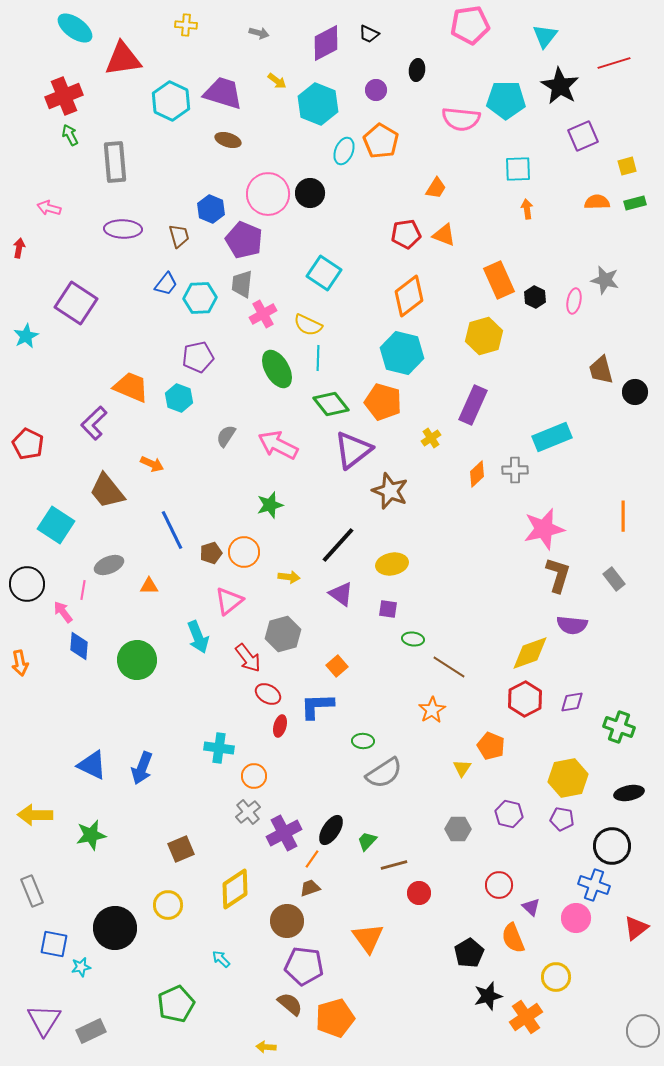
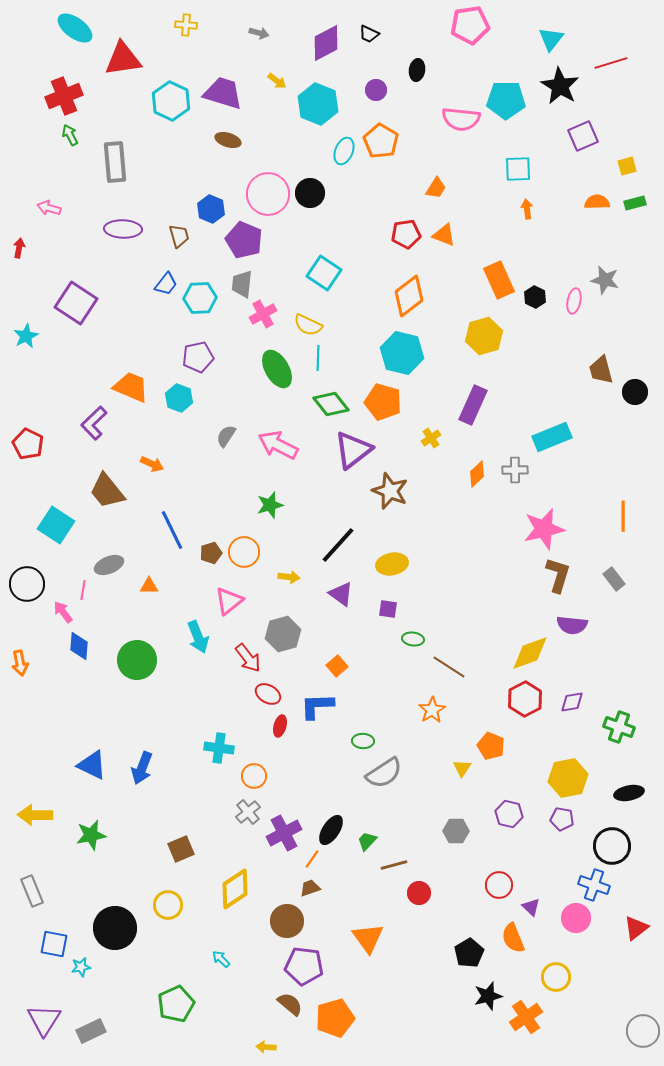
cyan triangle at (545, 36): moved 6 px right, 3 px down
red line at (614, 63): moved 3 px left
gray hexagon at (458, 829): moved 2 px left, 2 px down
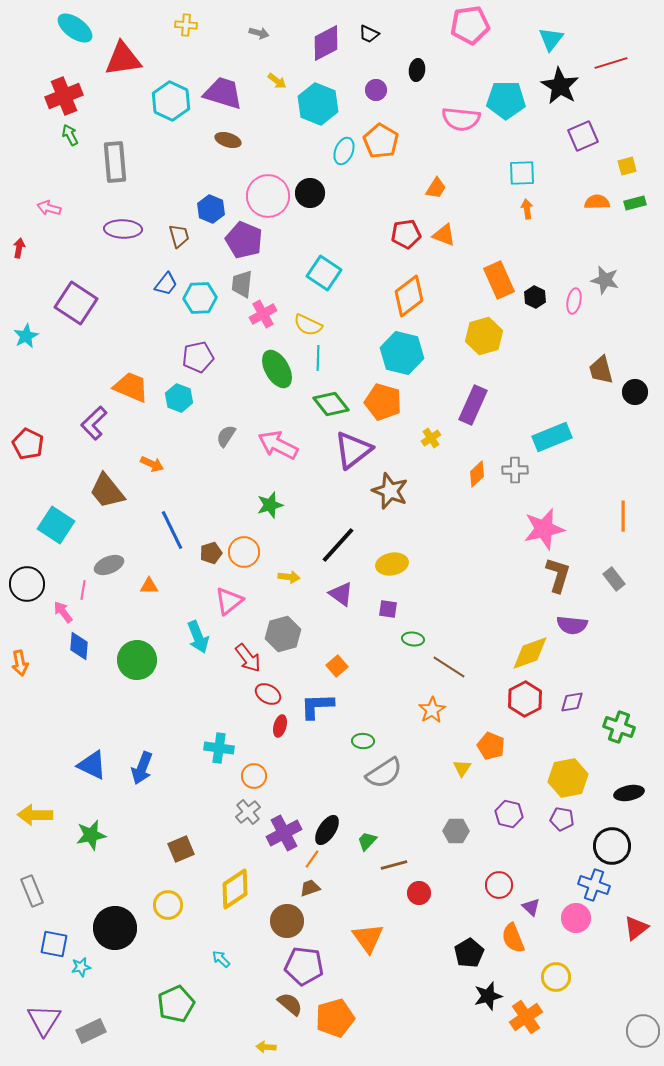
cyan square at (518, 169): moved 4 px right, 4 px down
pink circle at (268, 194): moved 2 px down
black ellipse at (331, 830): moved 4 px left
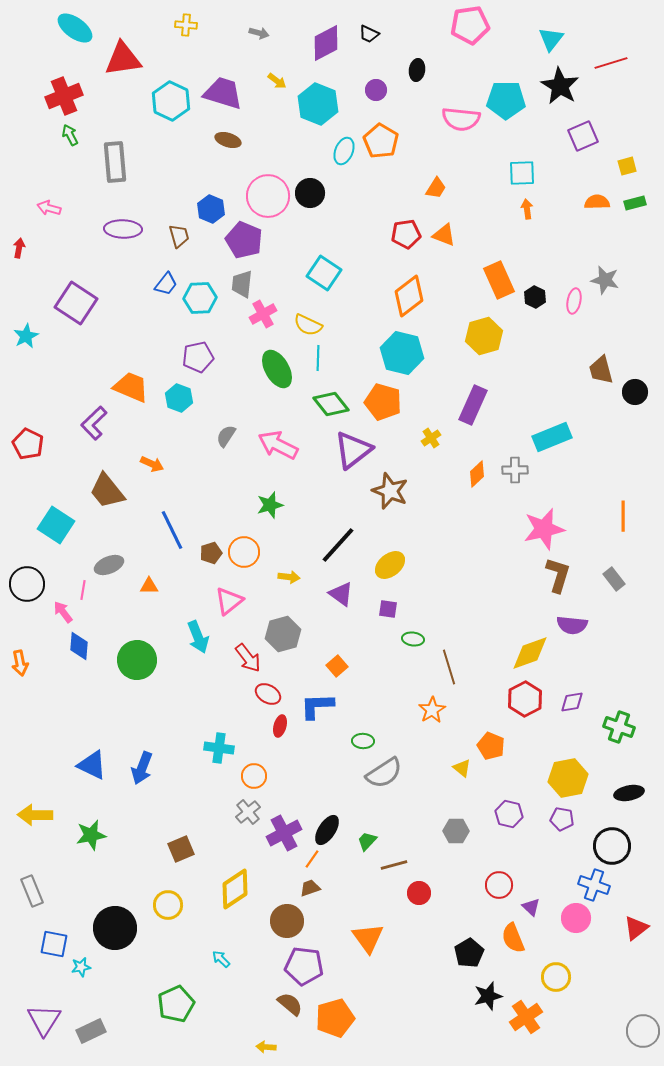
yellow ellipse at (392, 564): moved 2 px left, 1 px down; rotated 28 degrees counterclockwise
brown line at (449, 667): rotated 40 degrees clockwise
yellow triangle at (462, 768): rotated 24 degrees counterclockwise
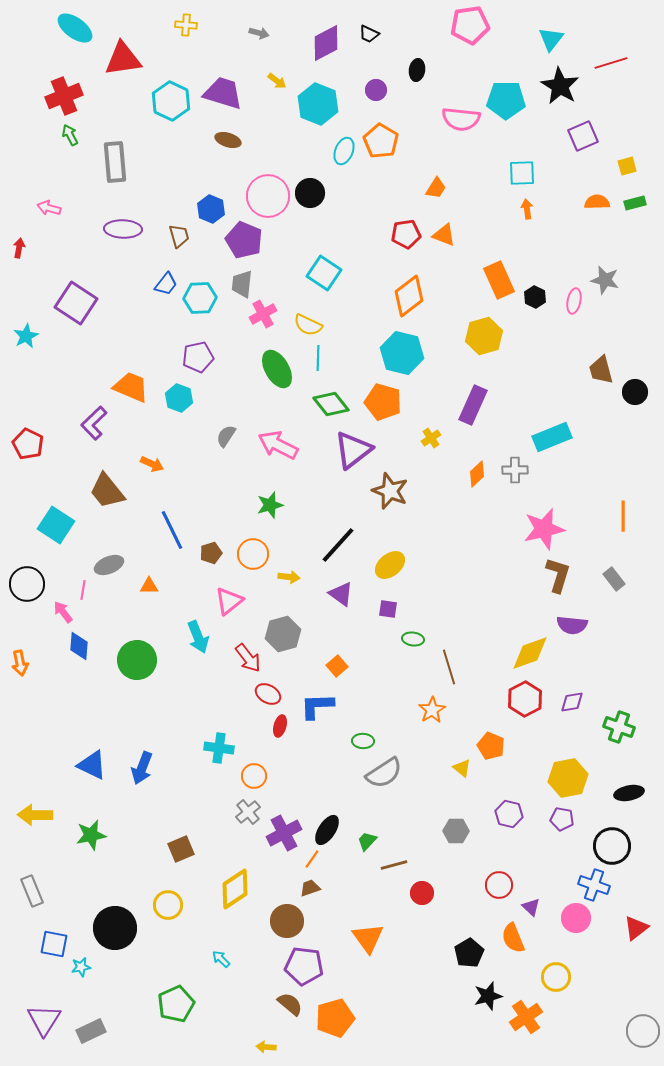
orange circle at (244, 552): moved 9 px right, 2 px down
red circle at (419, 893): moved 3 px right
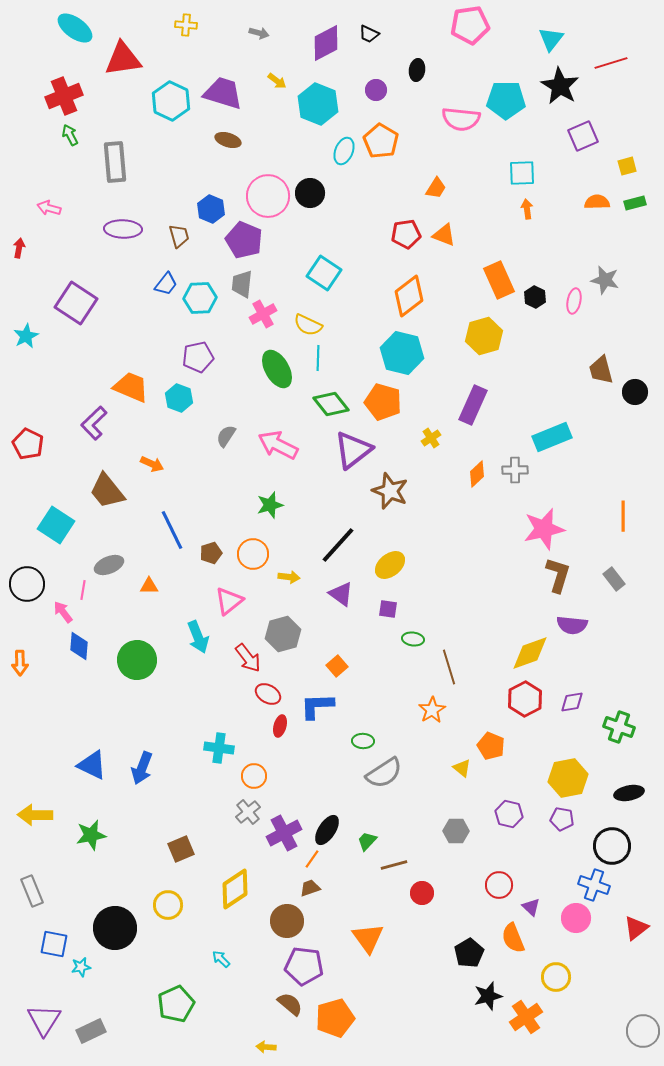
orange arrow at (20, 663): rotated 10 degrees clockwise
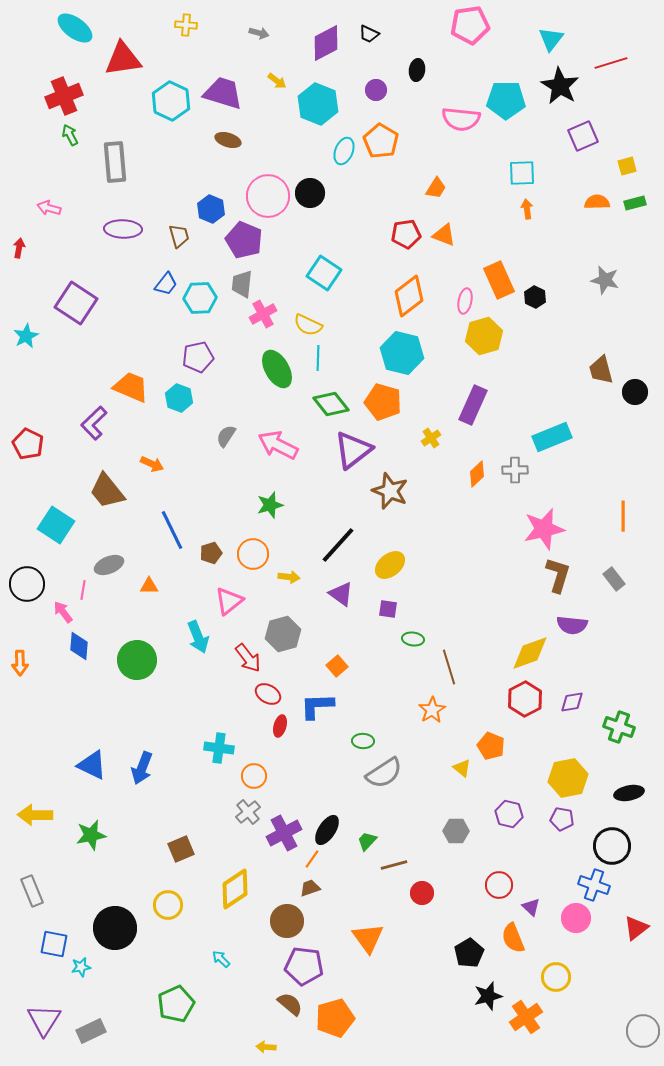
pink ellipse at (574, 301): moved 109 px left
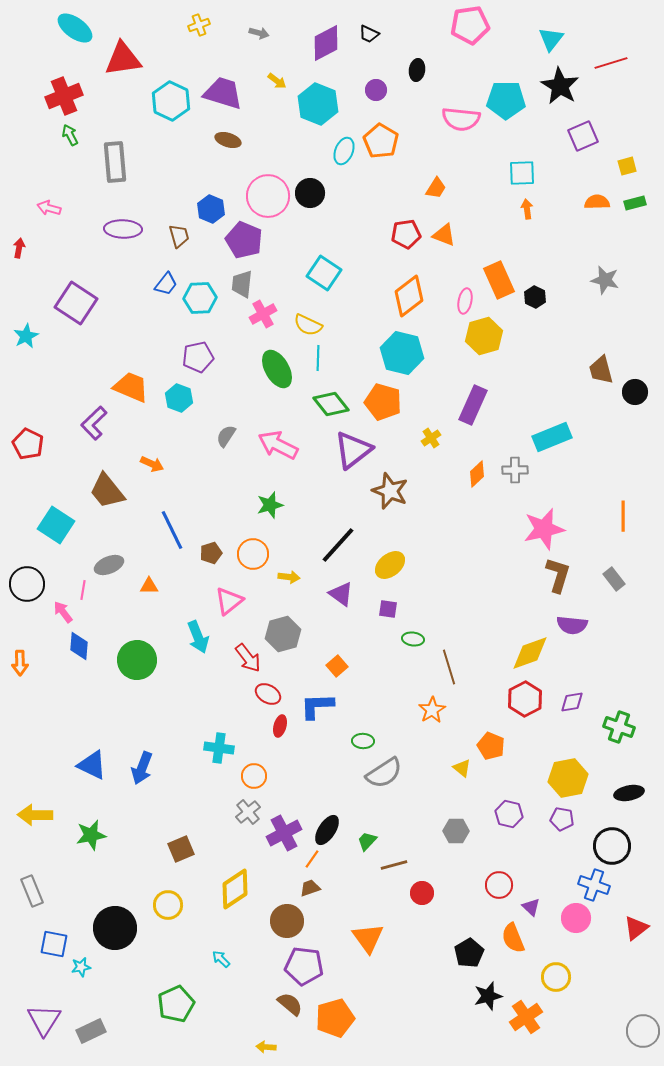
yellow cross at (186, 25): moved 13 px right; rotated 25 degrees counterclockwise
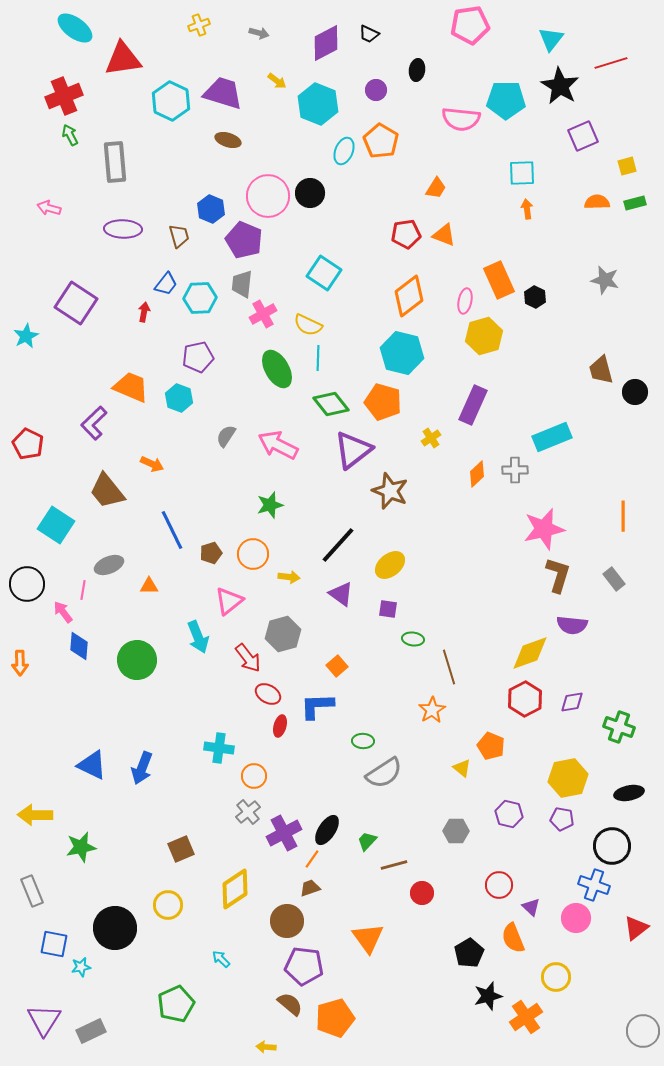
red arrow at (19, 248): moved 125 px right, 64 px down
green star at (91, 835): moved 10 px left, 12 px down
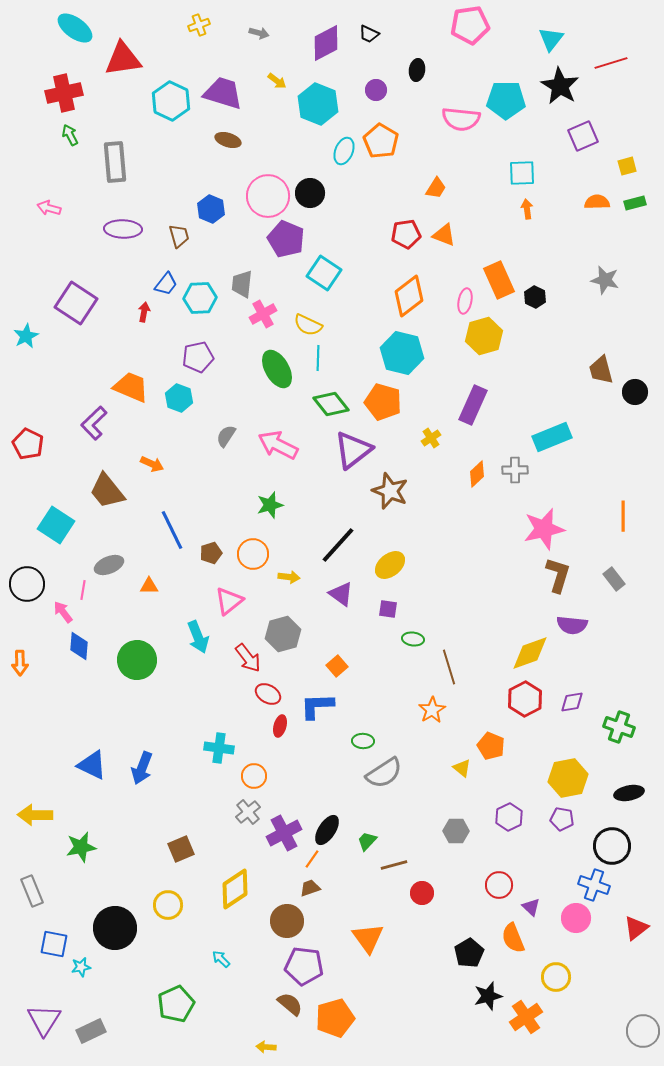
red cross at (64, 96): moved 3 px up; rotated 9 degrees clockwise
purple pentagon at (244, 240): moved 42 px right, 1 px up
purple hexagon at (509, 814): moved 3 px down; rotated 20 degrees clockwise
